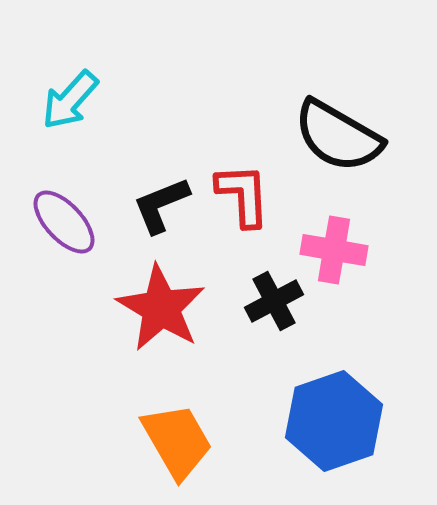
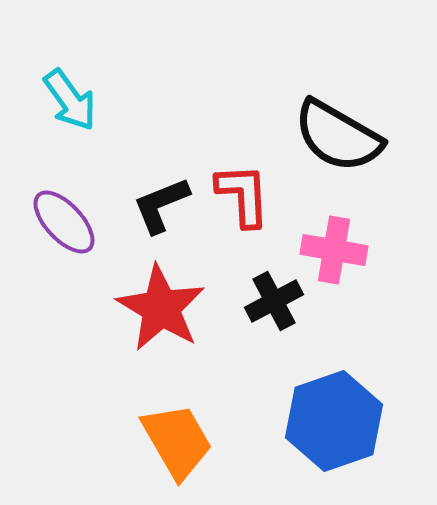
cyan arrow: rotated 78 degrees counterclockwise
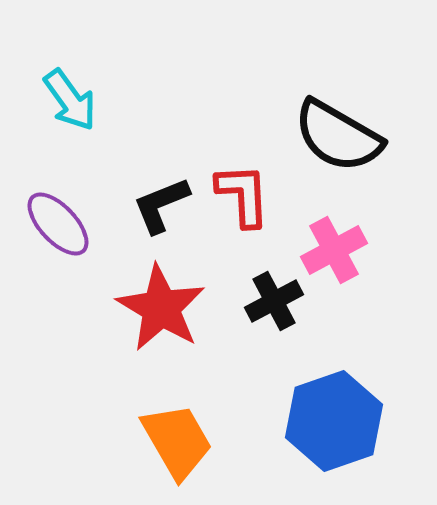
purple ellipse: moved 6 px left, 2 px down
pink cross: rotated 38 degrees counterclockwise
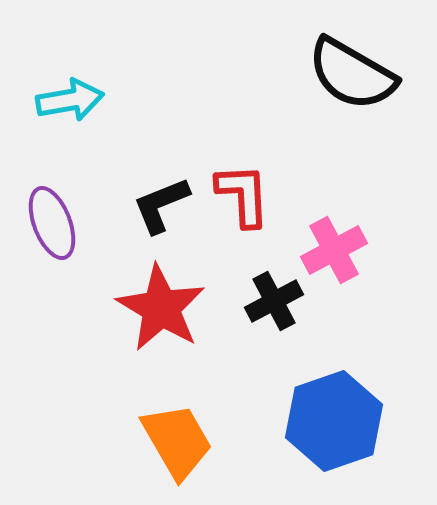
cyan arrow: rotated 64 degrees counterclockwise
black semicircle: moved 14 px right, 62 px up
purple ellipse: moved 6 px left, 1 px up; rotated 22 degrees clockwise
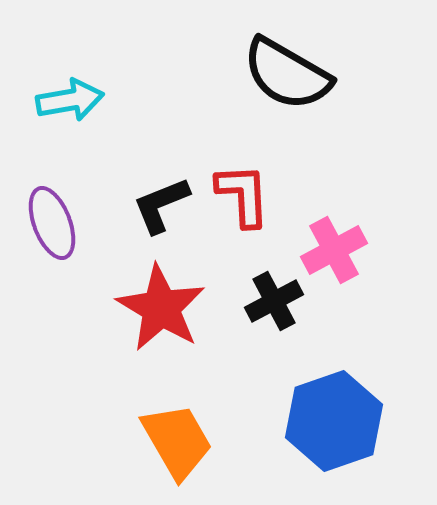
black semicircle: moved 65 px left
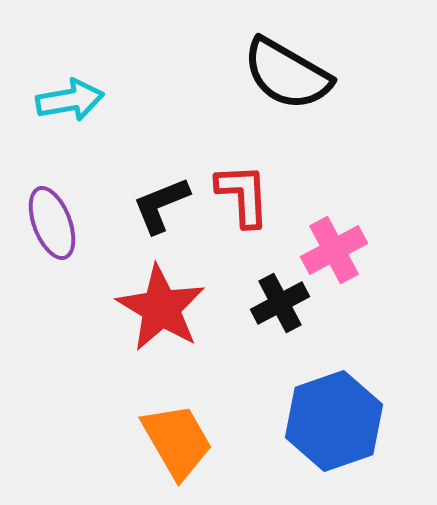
black cross: moved 6 px right, 2 px down
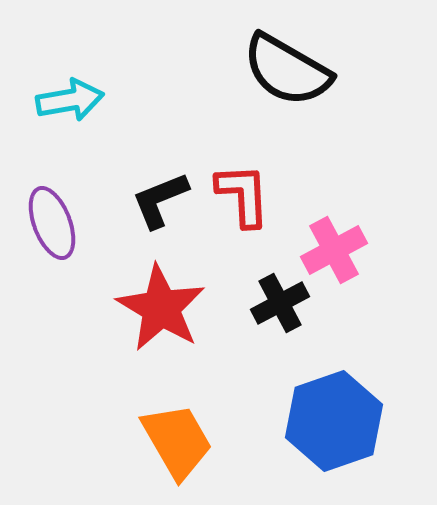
black semicircle: moved 4 px up
black L-shape: moved 1 px left, 5 px up
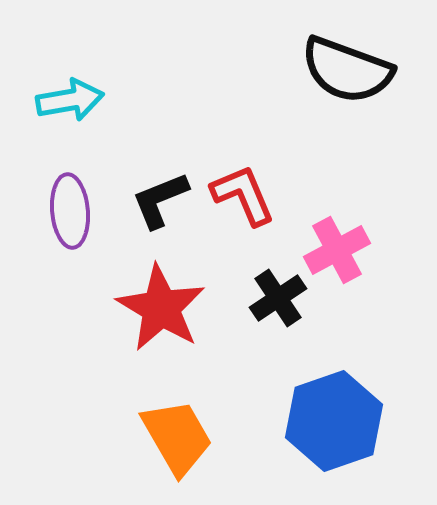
black semicircle: moved 60 px right; rotated 10 degrees counterclockwise
red L-shape: rotated 20 degrees counterclockwise
purple ellipse: moved 18 px right, 12 px up; rotated 16 degrees clockwise
pink cross: moved 3 px right
black cross: moved 2 px left, 5 px up; rotated 6 degrees counterclockwise
orange trapezoid: moved 4 px up
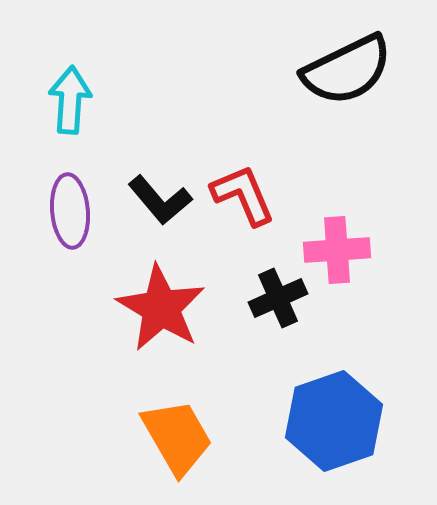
black semicircle: rotated 46 degrees counterclockwise
cyan arrow: rotated 76 degrees counterclockwise
black L-shape: rotated 108 degrees counterclockwise
pink cross: rotated 24 degrees clockwise
black cross: rotated 10 degrees clockwise
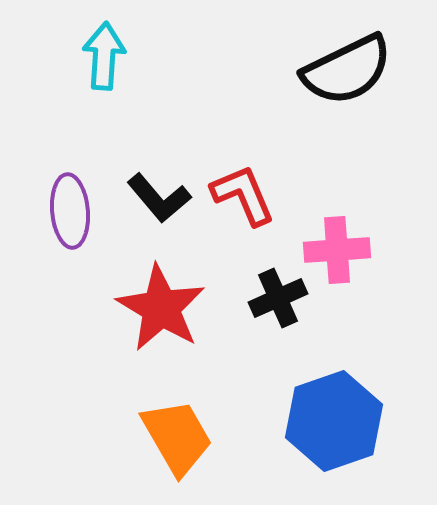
cyan arrow: moved 34 px right, 44 px up
black L-shape: moved 1 px left, 2 px up
